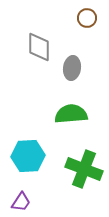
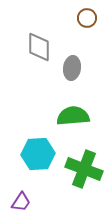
green semicircle: moved 2 px right, 2 px down
cyan hexagon: moved 10 px right, 2 px up
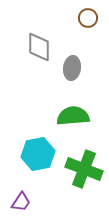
brown circle: moved 1 px right
cyan hexagon: rotated 8 degrees counterclockwise
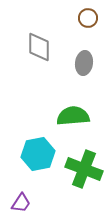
gray ellipse: moved 12 px right, 5 px up
purple trapezoid: moved 1 px down
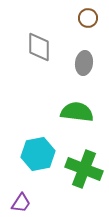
green semicircle: moved 4 px right, 4 px up; rotated 12 degrees clockwise
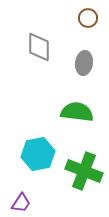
green cross: moved 2 px down
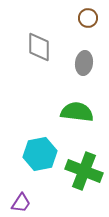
cyan hexagon: moved 2 px right
